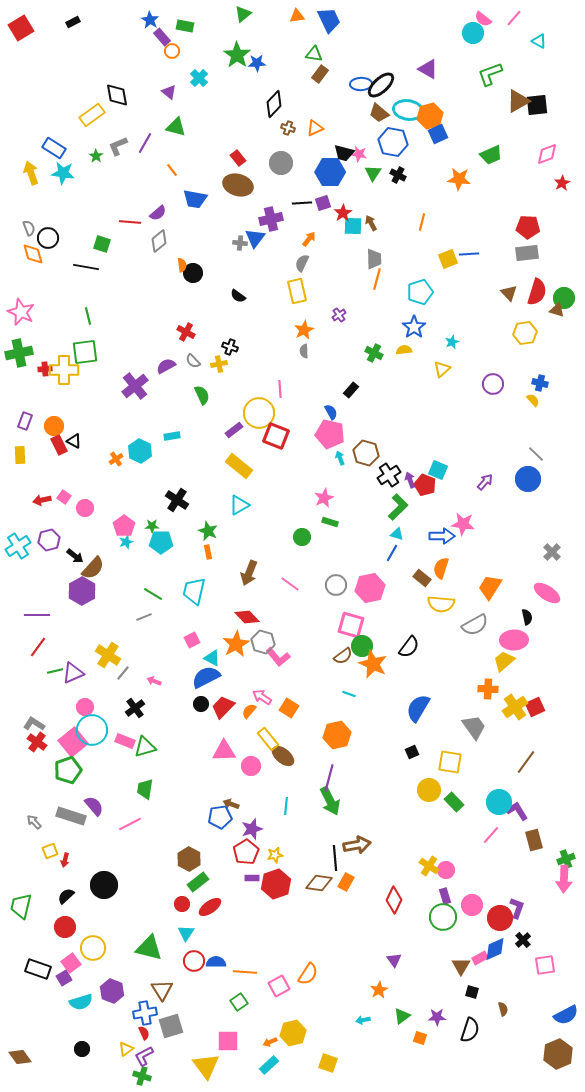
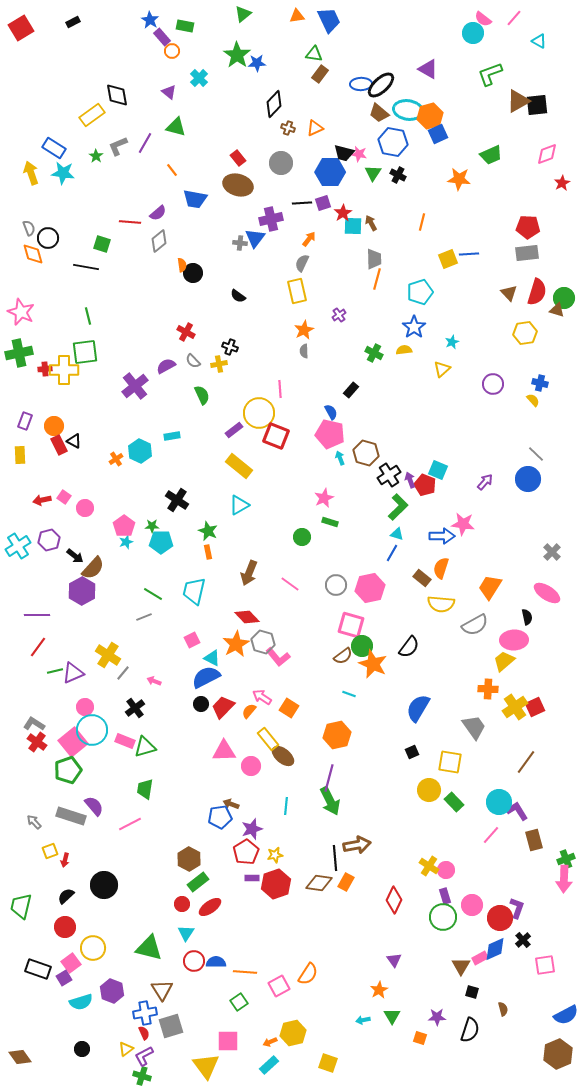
green triangle at (402, 1016): moved 10 px left; rotated 24 degrees counterclockwise
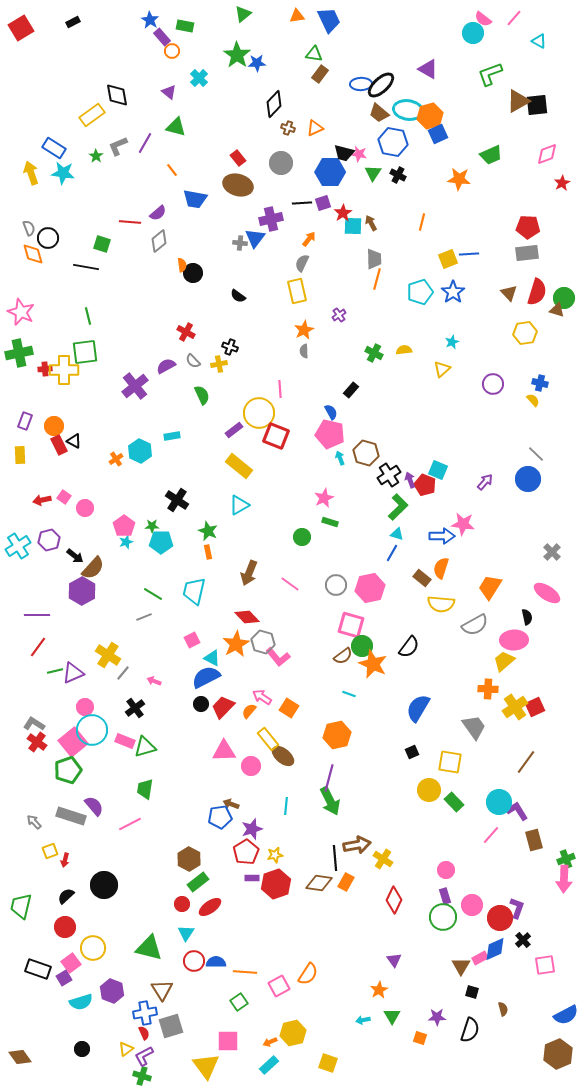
blue star at (414, 327): moved 39 px right, 35 px up
yellow cross at (429, 866): moved 46 px left, 7 px up
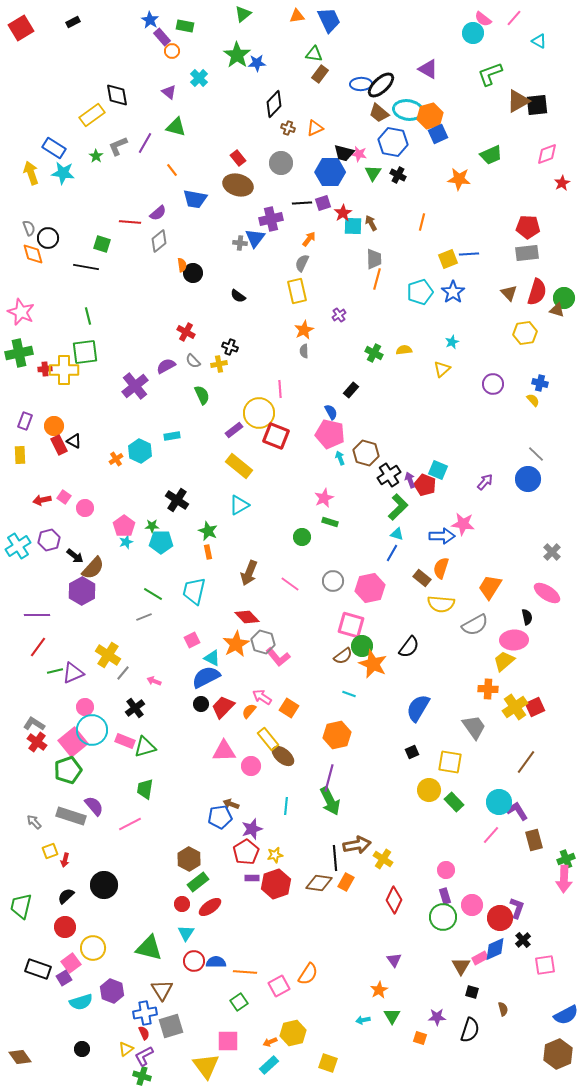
gray circle at (336, 585): moved 3 px left, 4 px up
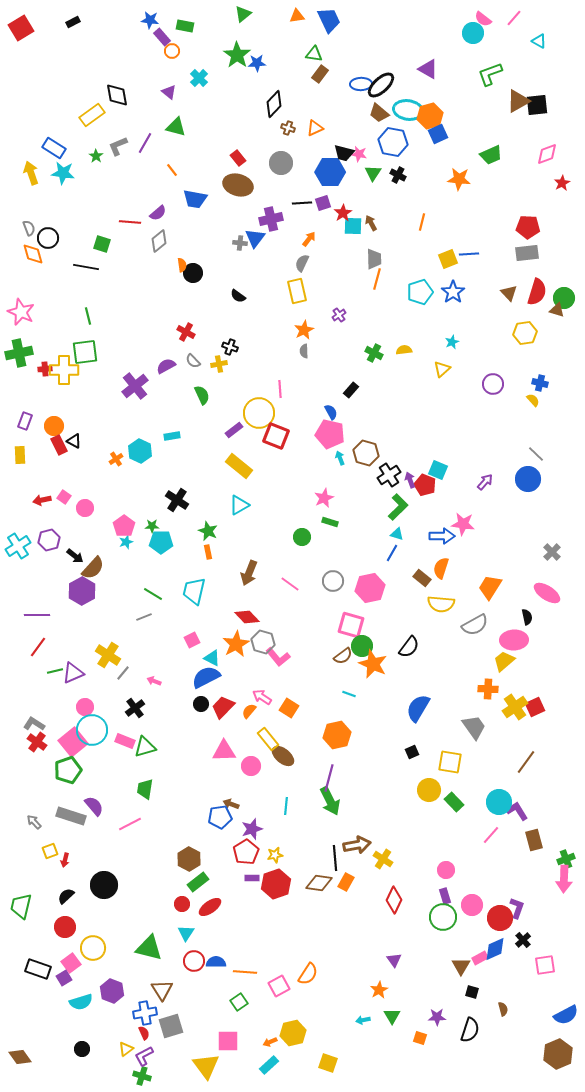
blue star at (150, 20): rotated 24 degrees counterclockwise
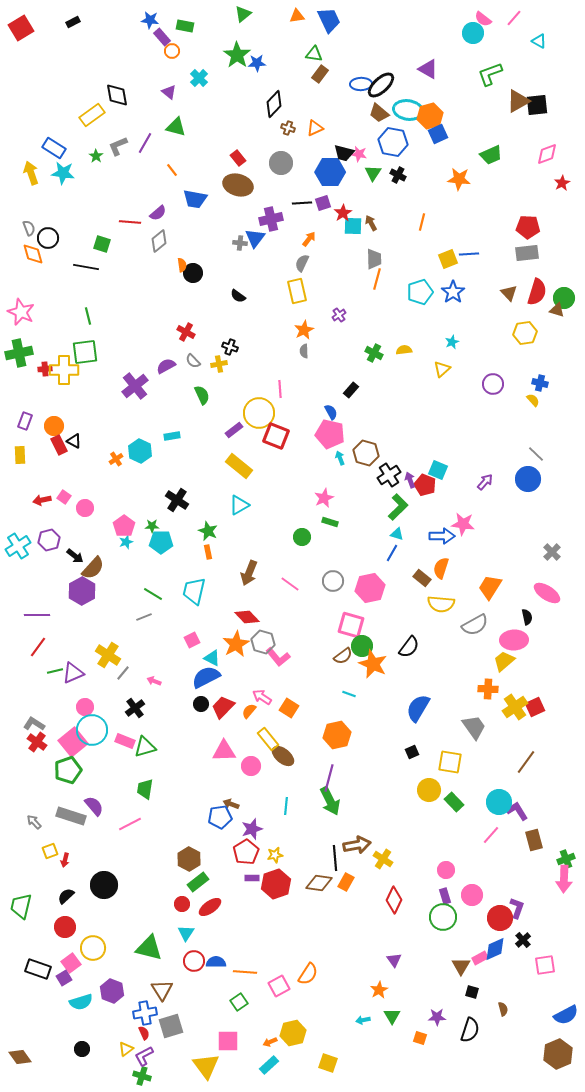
pink circle at (472, 905): moved 10 px up
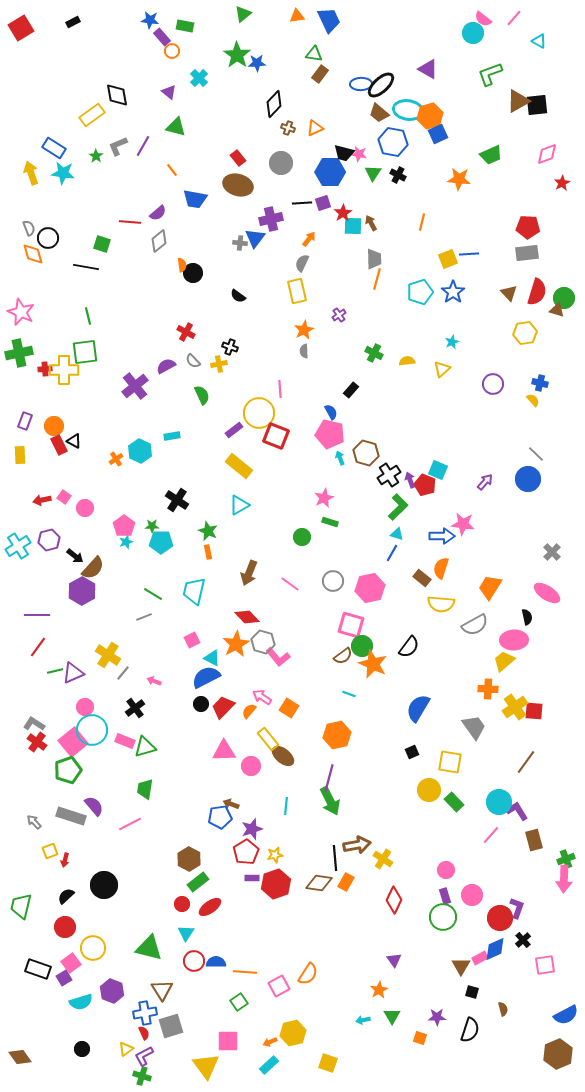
purple line at (145, 143): moved 2 px left, 3 px down
yellow semicircle at (404, 350): moved 3 px right, 11 px down
red square at (535, 707): moved 1 px left, 4 px down; rotated 30 degrees clockwise
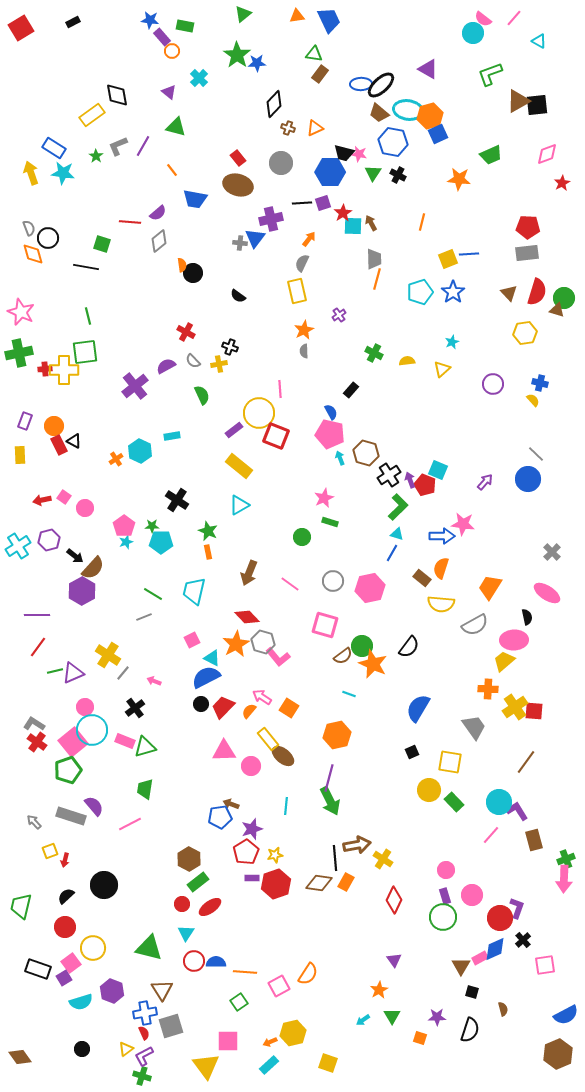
pink square at (351, 625): moved 26 px left
cyan arrow at (363, 1020): rotated 24 degrees counterclockwise
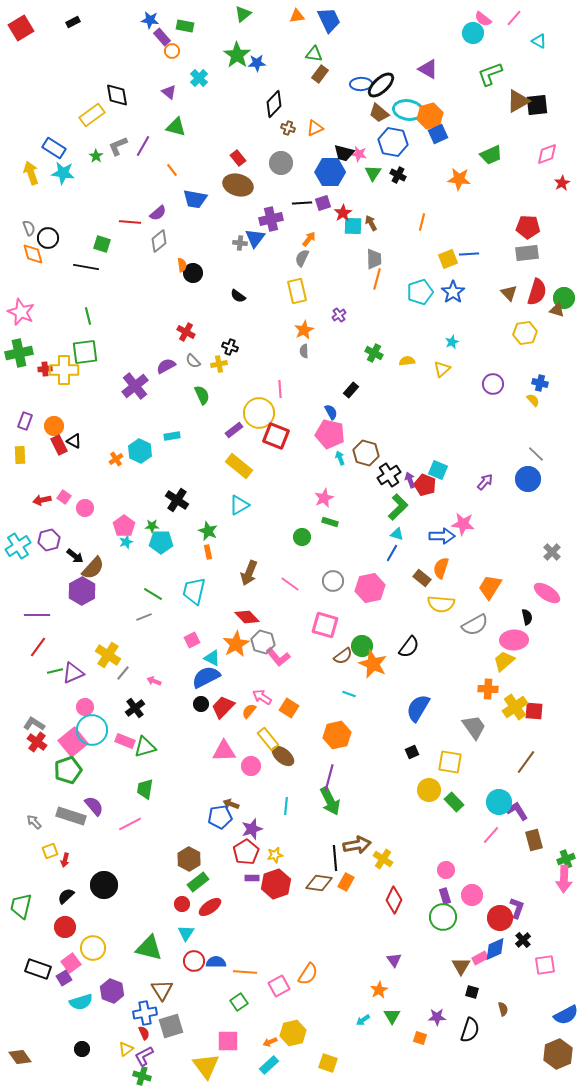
gray semicircle at (302, 263): moved 5 px up
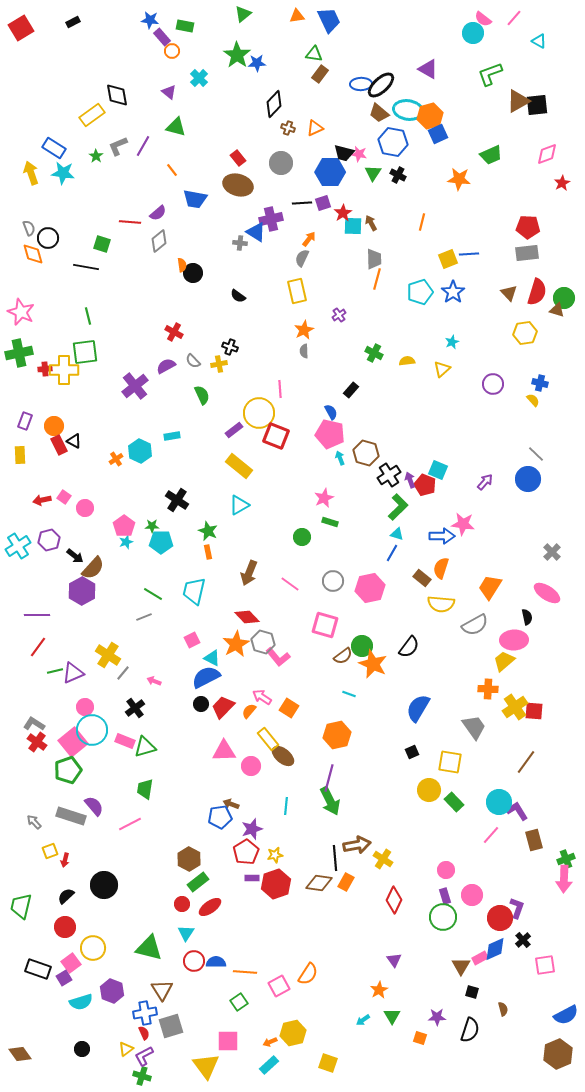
blue triangle at (255, 238): moved 1 px right, 6 px up; rotated 35 degrees counterclockwise
red cross at (186, 332): moved 12 px left
brown diamond at (20, 1057): moved 3 px up
